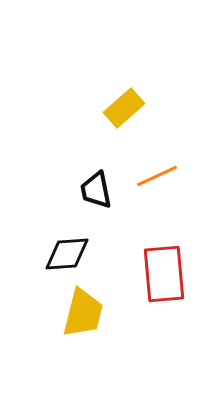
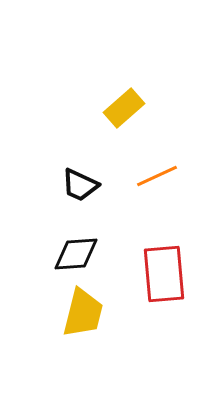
black trapezoid: moved 16 px left, 5 px up; rotated 54 degrees counterclockwise
black diamond: moved 9 px right
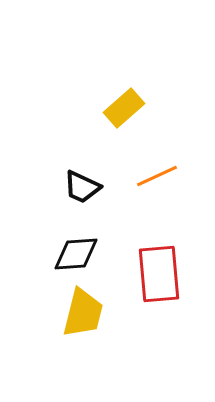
black trapezoid: moved 2 px right, 2 px down
red rectangle: moved 5 px left
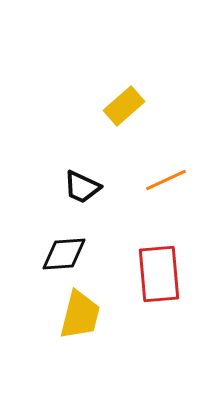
yellow rectangle: moved 2 px up
orange line: moved 9 px right, 4 px down
black diamond: moved 12 px left
yellow trapezoid: moved 3 px left, 2 px down
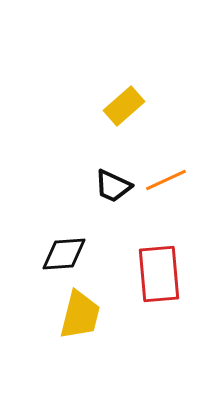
black trapezoid: moved 31 px right, 1 px up
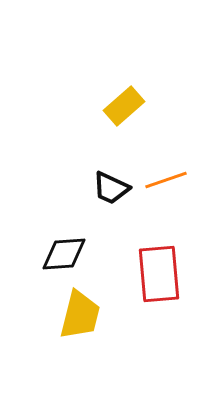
orange line: rotated 6 degrees clockwise
black trapezoid: moved 2 px left, 2 px down
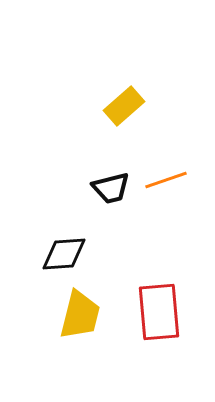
black trapezoid: rotated 39 degrees counterclockwise
red rectangle: moved 38 px down
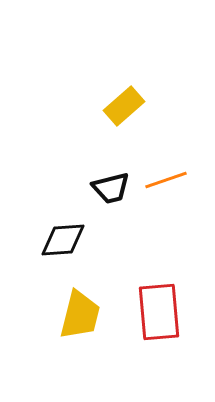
black diamond: moved 1 px left, 14 px up
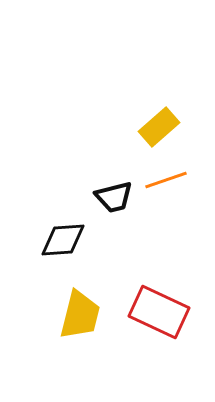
yellow rectangle: moved 35 px right, 21 px down
black trapezoid: moved 3 px right, 9 px down
red rectangle: rotated 60 degrees counterclockwise
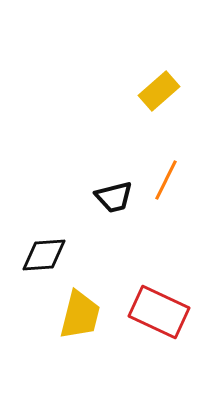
yellow rectangle: moved 36 px up
orange line: rotated 45 degrees counterclockwise
black diamond: moved 19 px left, 15 px down
